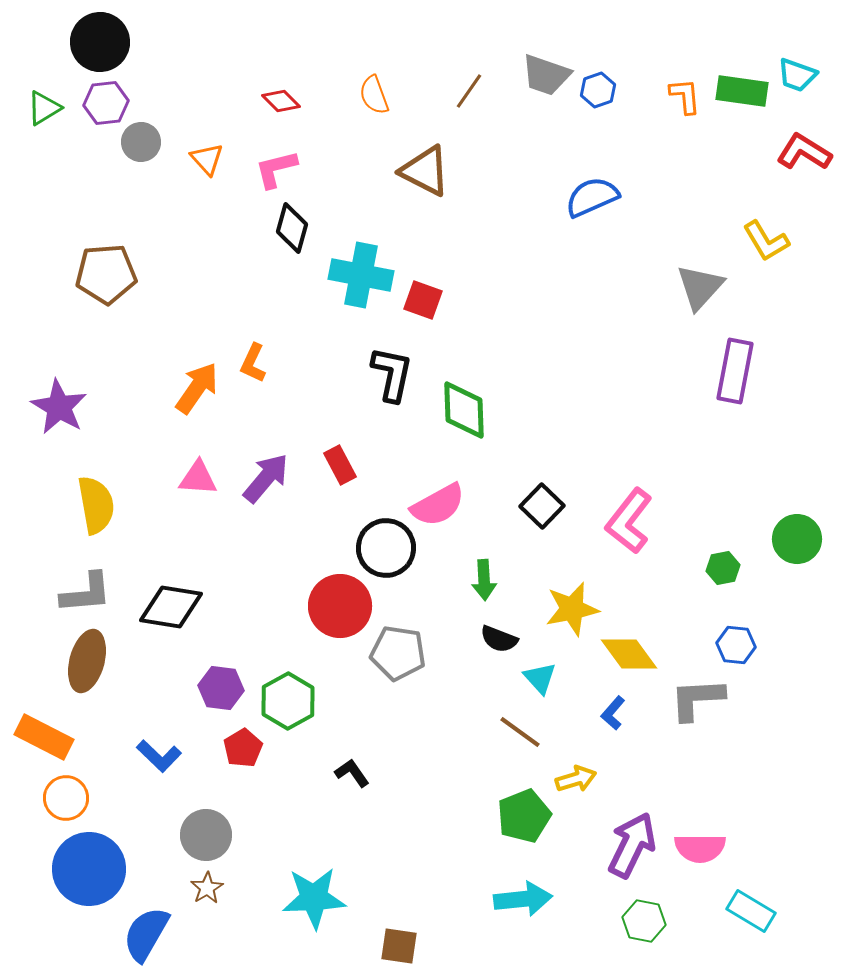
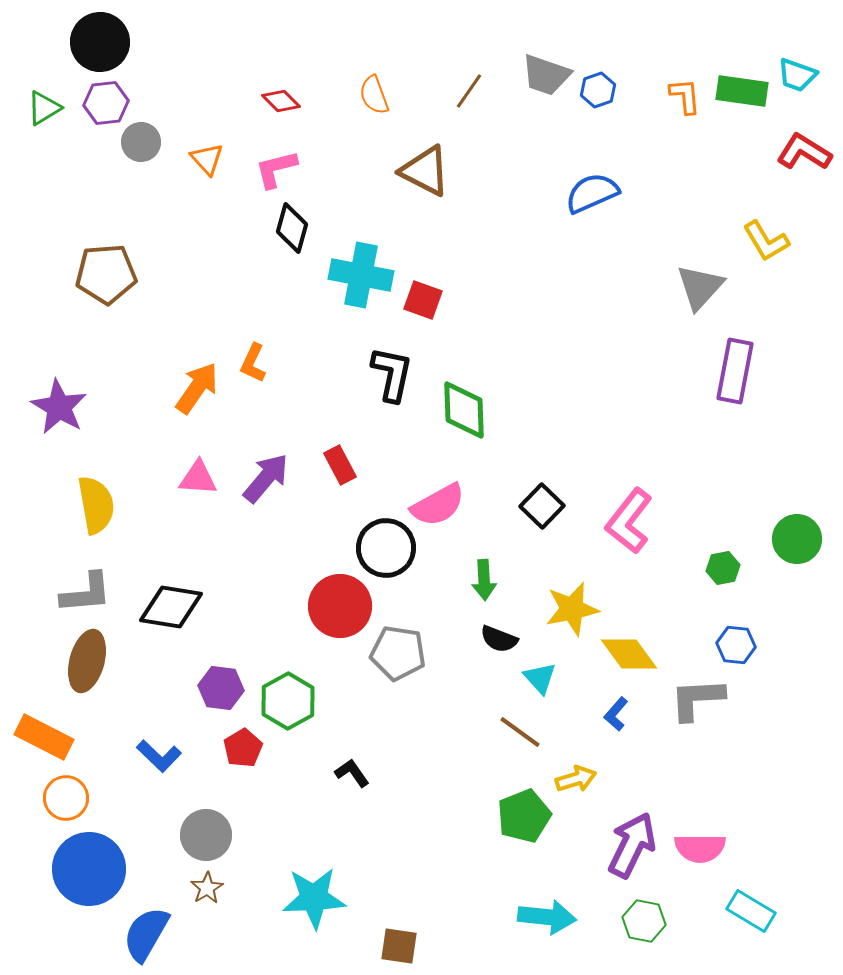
blue semicircle at (592, 197): moved 4 px up
blue L-shape at (613, 713): moved 3 px right, 1 px down
cyan arrow at (523, 899): moved 24 px right, 18 px down; rotated 12 degrees clockwise
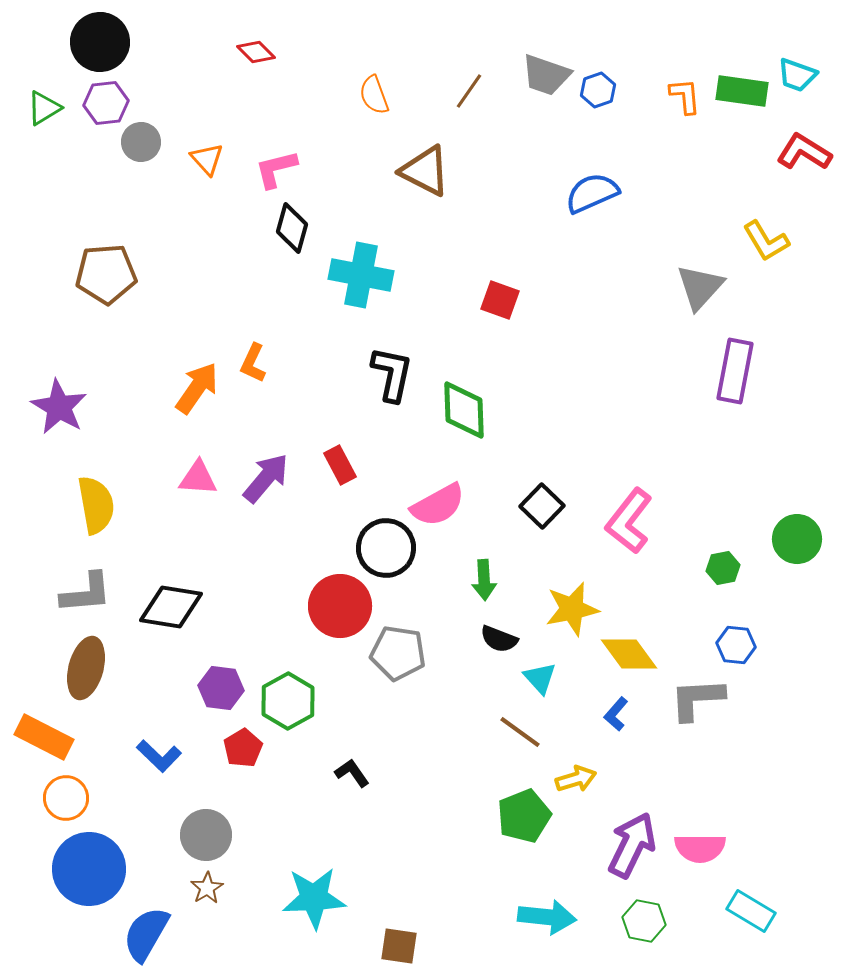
red diamond at (281, 101): moved 25 px left, 49 px up
red square at (423, 300): moved 77 px right
brown ellipse at (87, 661): moved 1 px left, 7 px down
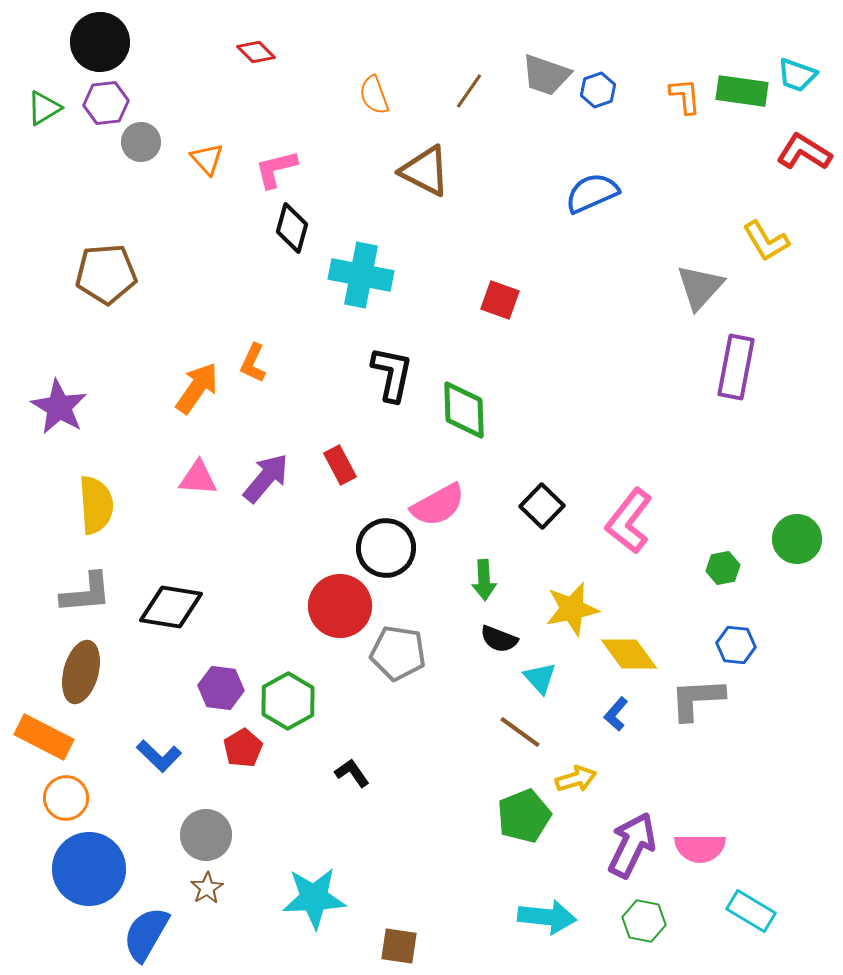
purple rectangle at (735, 371): moved 1 px right, 4 px up
yellow semicircle at (96, 505): rotated 6 degrees clockwise
brown ellipse at (86, 668): moved 5 px left, 4 px down
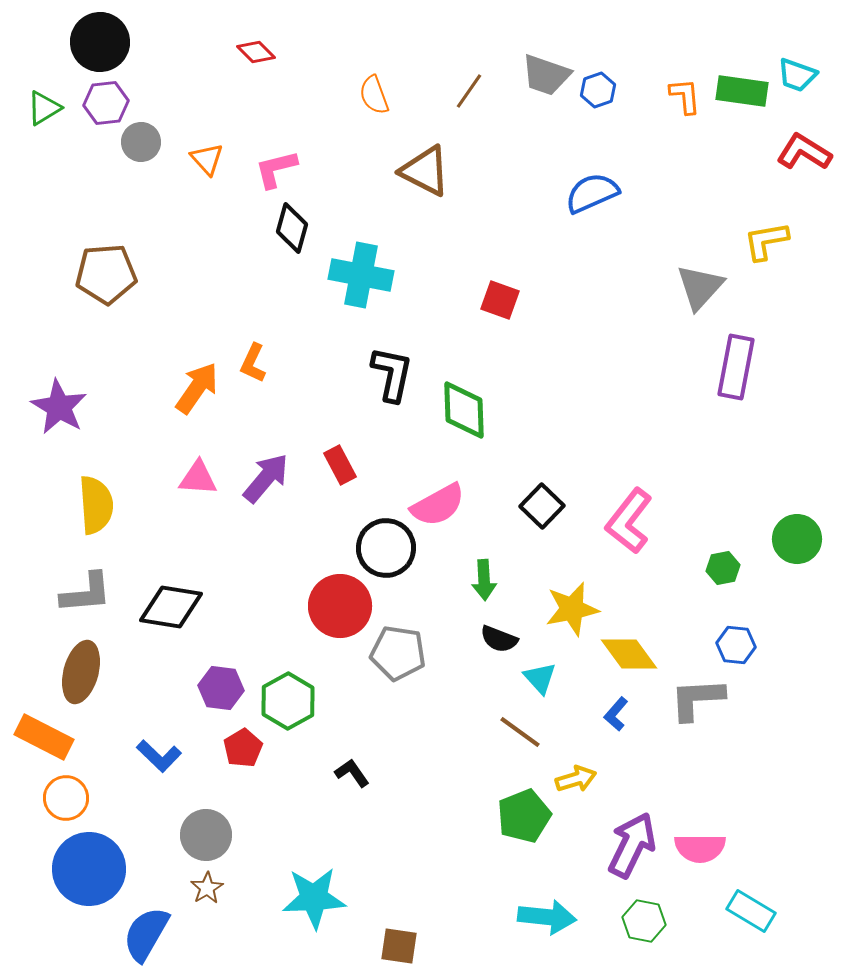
yellow L-shape at (766, 241): rotated 111 degrees clockwise
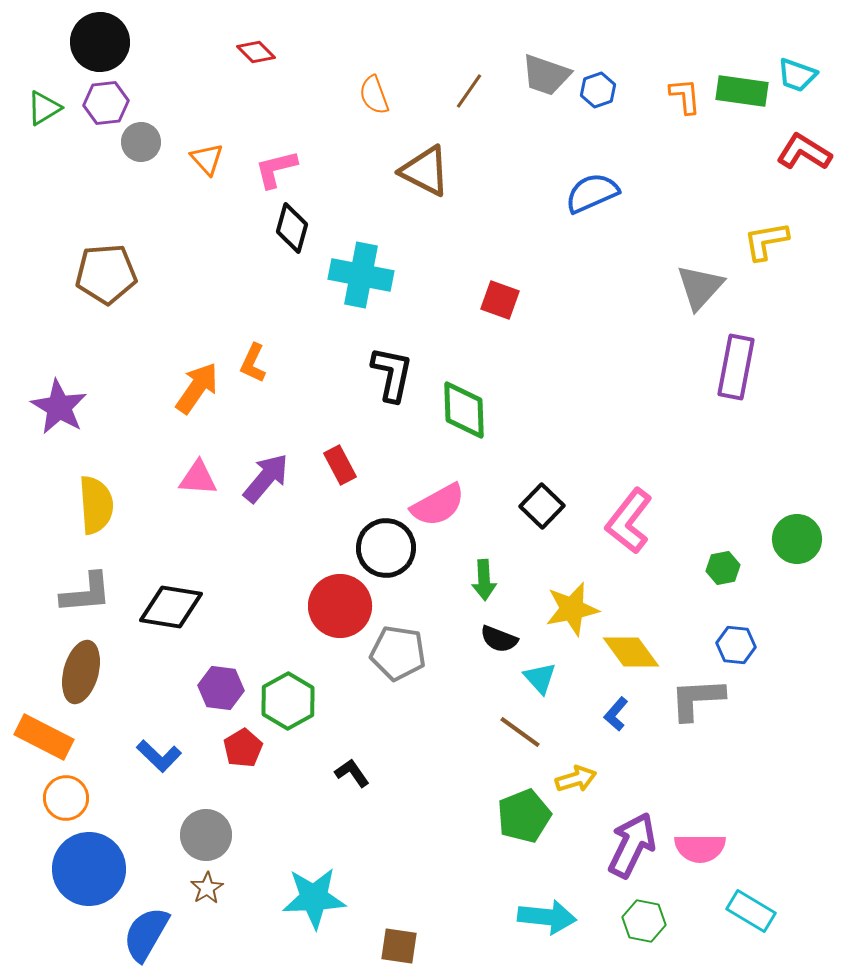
yellow diamond at (629, 654): moved 2 px right, 2 px up
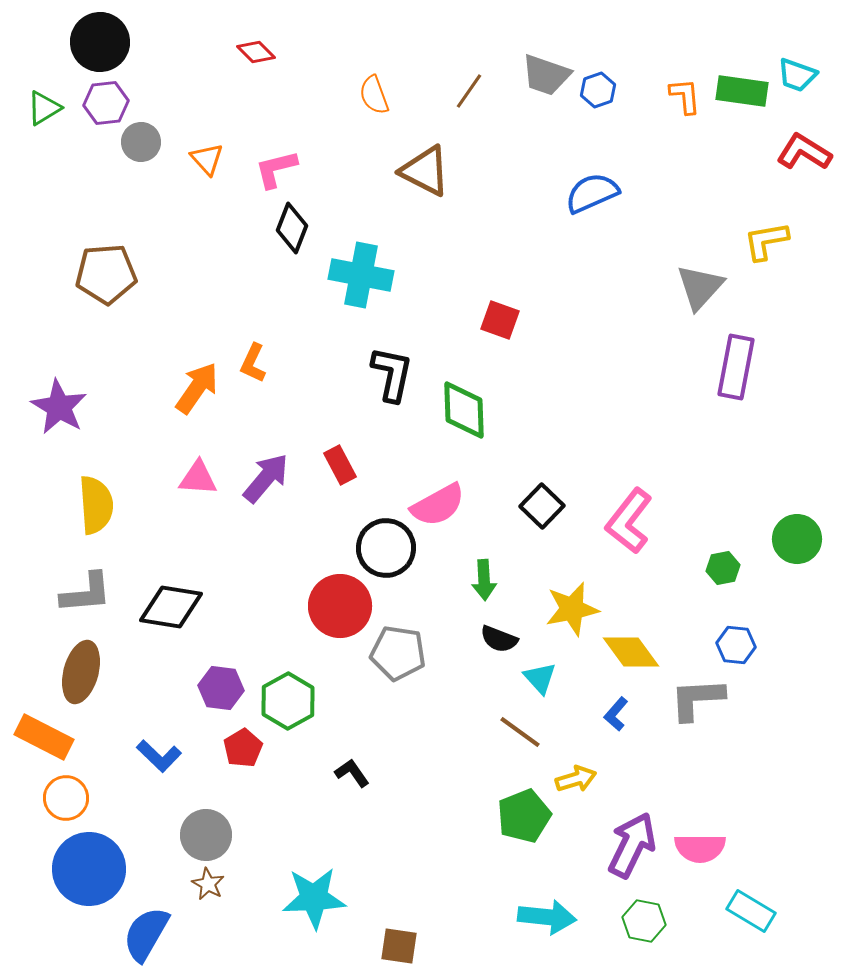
black diamond at (292, 228): rotated 6 degrees clockwise
red square at (500, 300): moved 20 px down
brown star at (207, 888): moved 1 px right, 4 px up; rotated 12 degrees counterclockwise
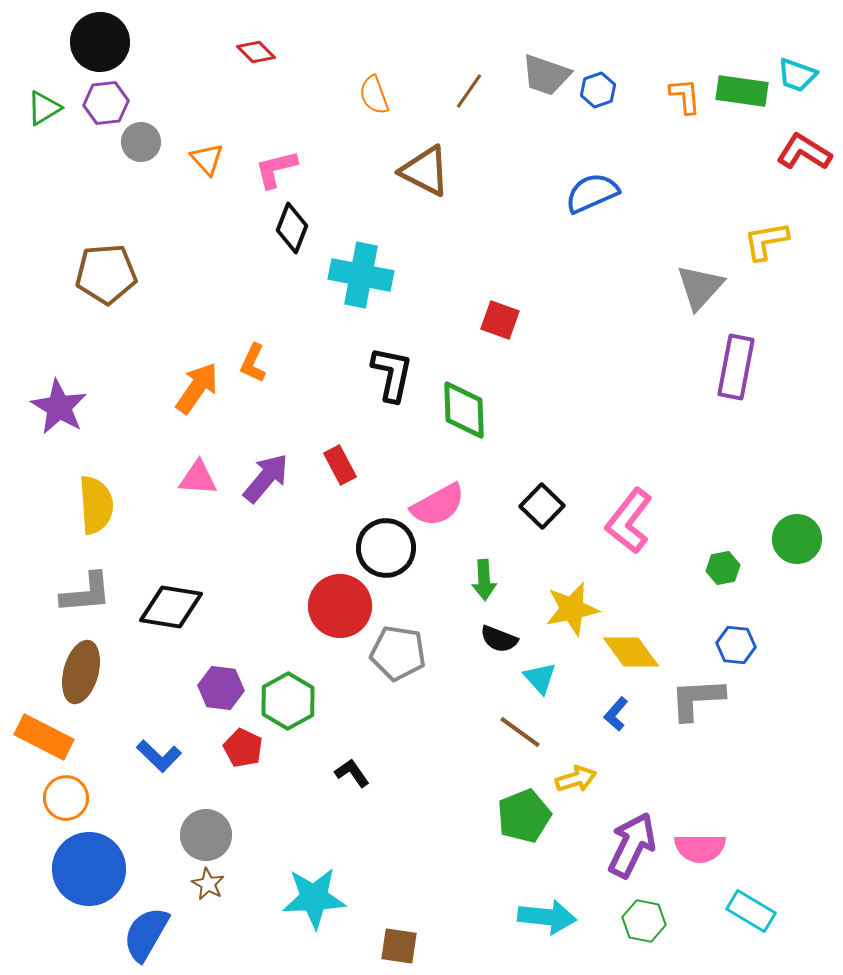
red pentagon at (243, 748): rotated 15 degrees counterclockwise
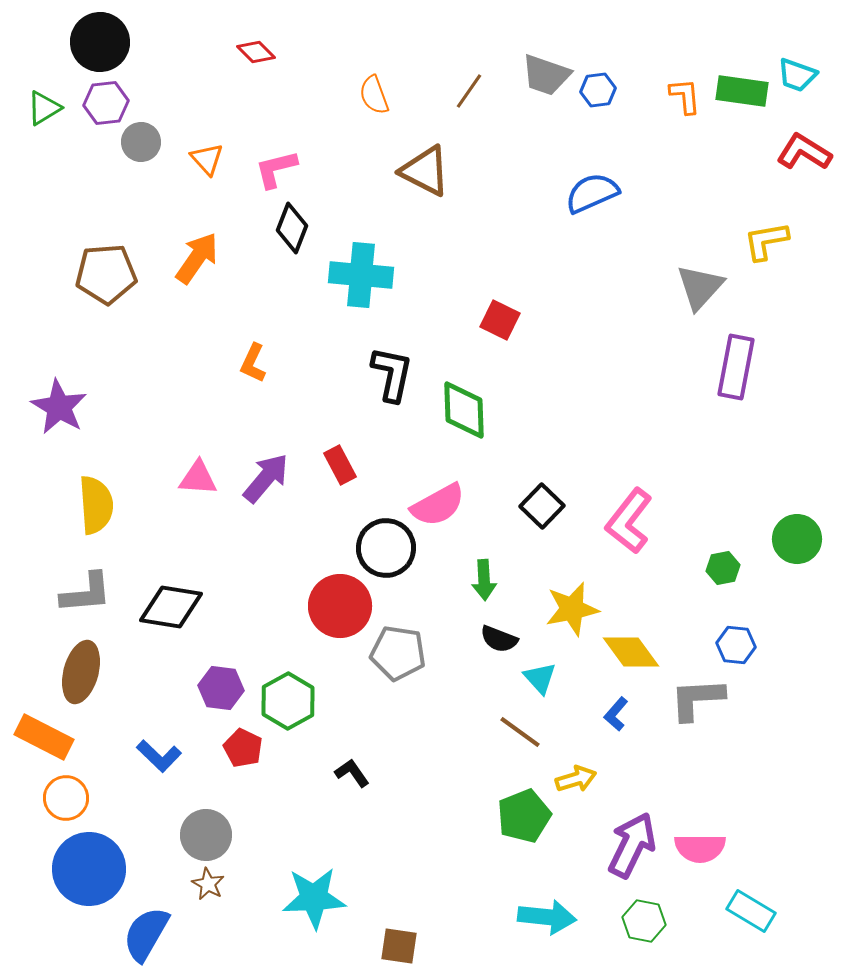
blue hexagon at (598, 90): rotated 12 degrees clockwise
cyan cross at (361, 275): rotated 6 degrees counterclockwise
red square at (500, 320): rotated 6 degrees clockwise
orange arrow at (197, 388): moved 130 px up
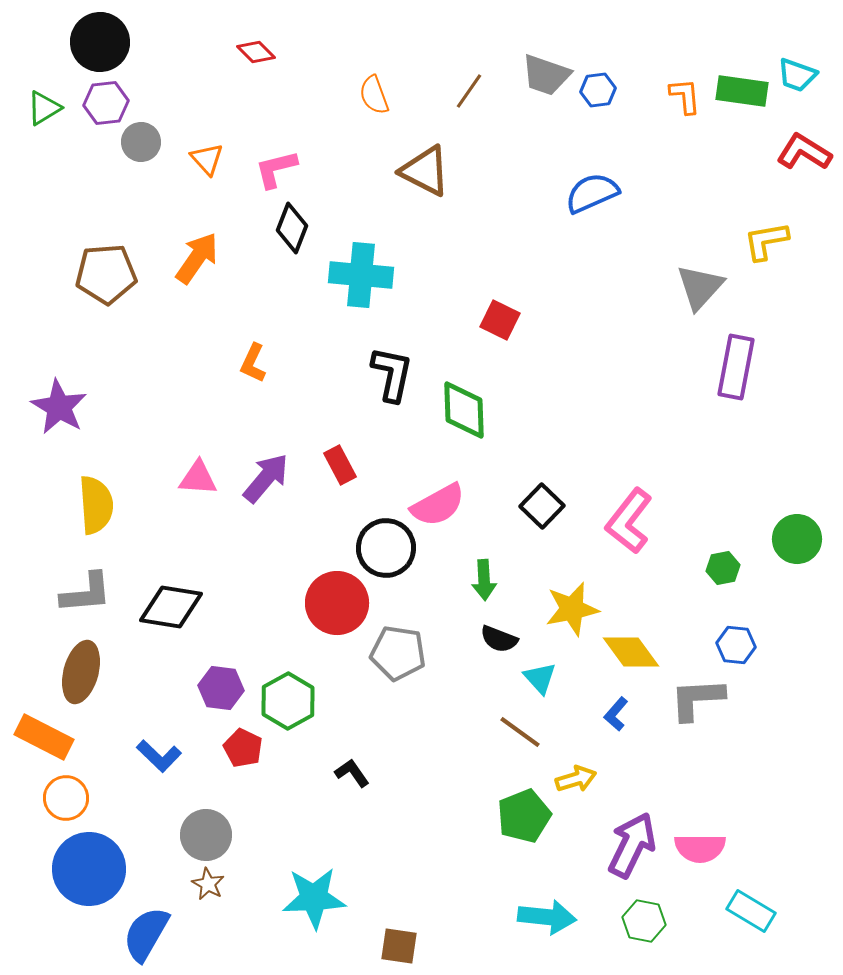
red circle at (340, 606): moved 3 px left, 3 px up
